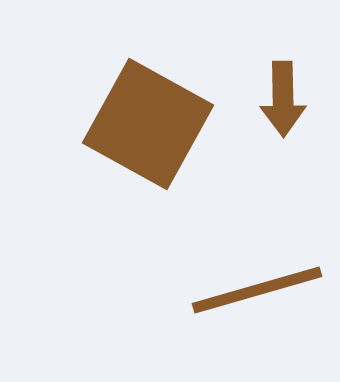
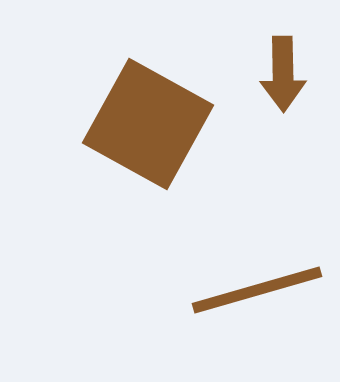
brown arrow: moved 25 px up
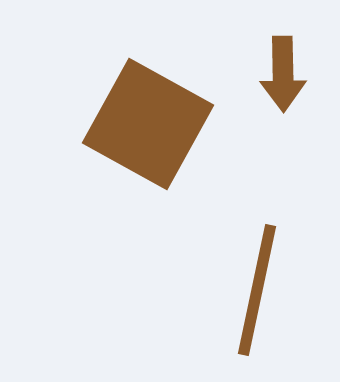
brown line: rotated 62 degrees counterclockwise
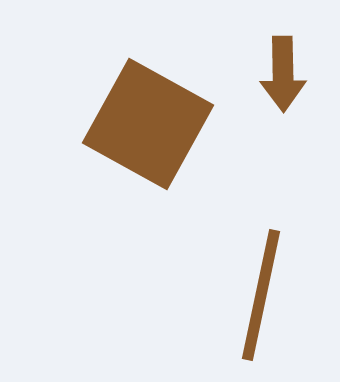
brown line: moved 4 px right, 5 px down
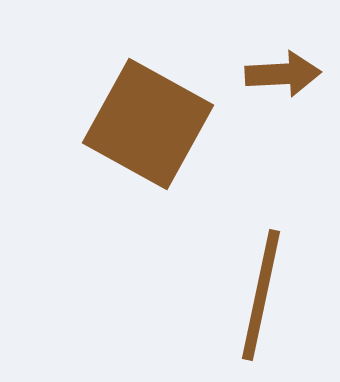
brown arrow: rotated 92 degrees counterclockwise
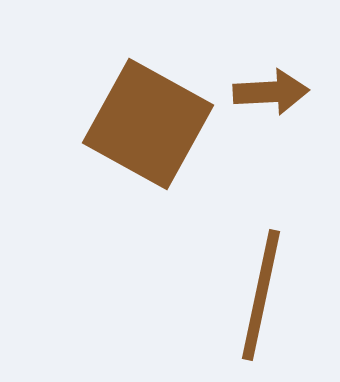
brown arrow: moved 12 px left, 18 px down
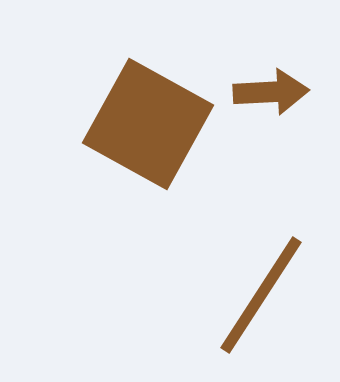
brown line: rotated 21 degrees clockwise
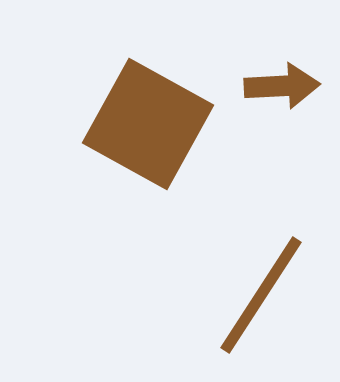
brown arrow: moved 11 px right, 6 px up
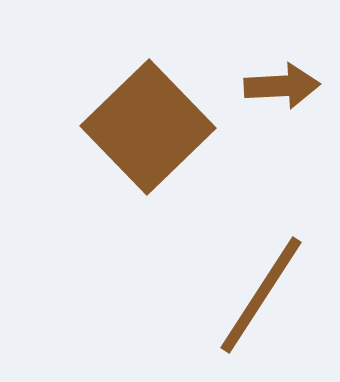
brown square: moved 3 px down; rotated 17 degrees clockwise
